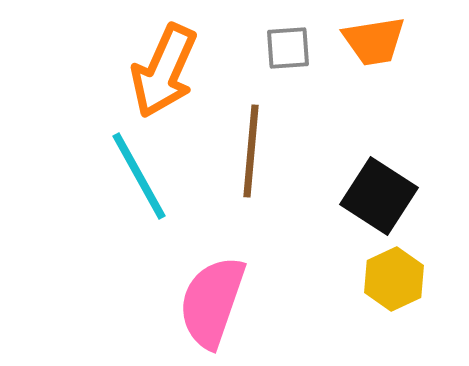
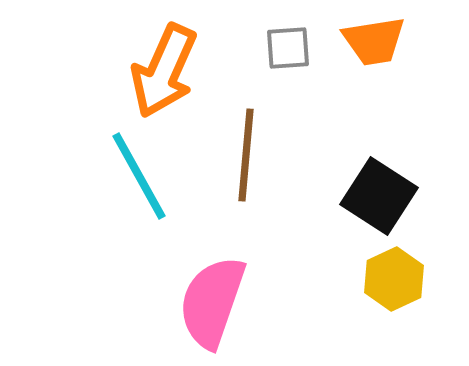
brown line: moved 5 px left, 4 px down
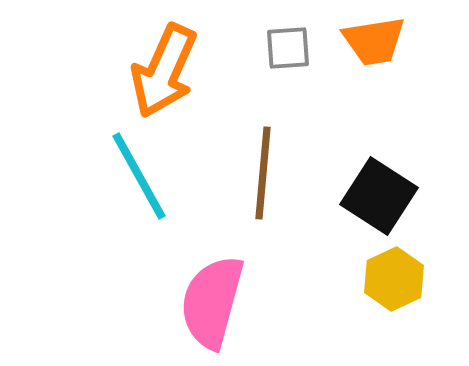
brown line: moved 17 px right, 18 px down
pink semicircle: rotated 4 degrees counterclockwise
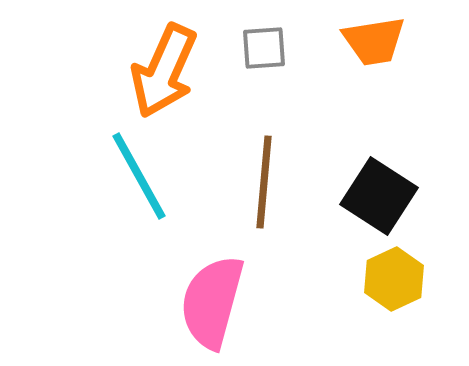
gray square: moved 24 px left
brown line: moved 1 px right, 9 px down
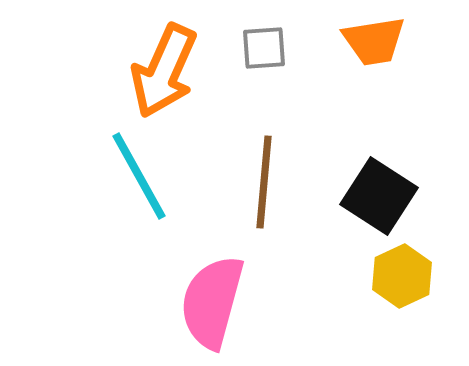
yellow hexagon: moved 8 px right, 3 px up
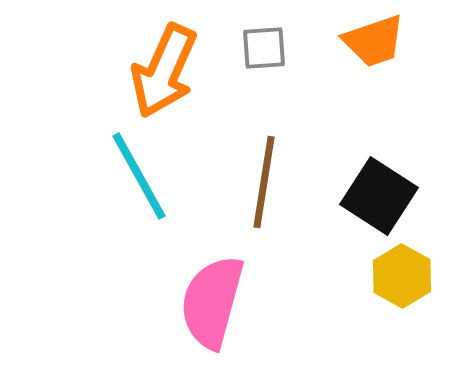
orange trapezoid: rotated 10 degrees counterclockwise
brown line: rotated 4 degrees clockwise
yellow hexagon: rotated 6 degrees counterclockwise
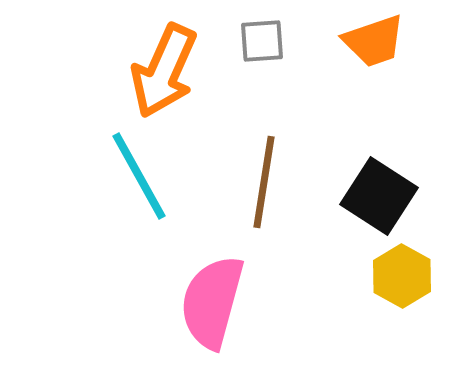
gray square: moved 2 px left, 7 px up
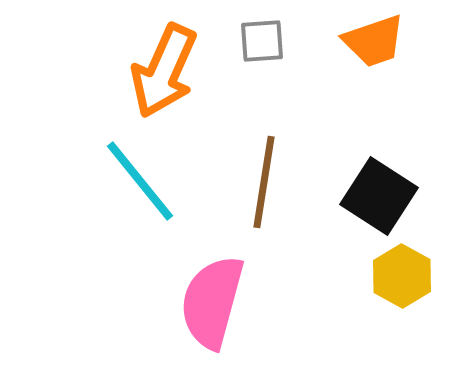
cyan line: moved 1 px right, 5 px down; rotated 10 degrees counterclockwise
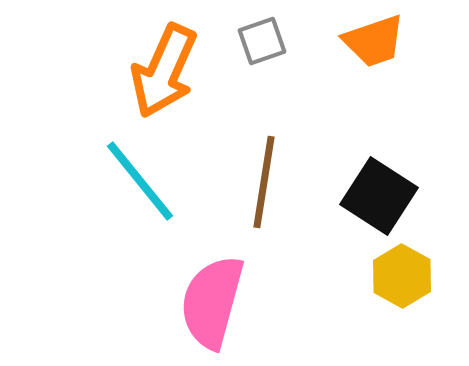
gray square: rotated 15 degrees counterclockwise
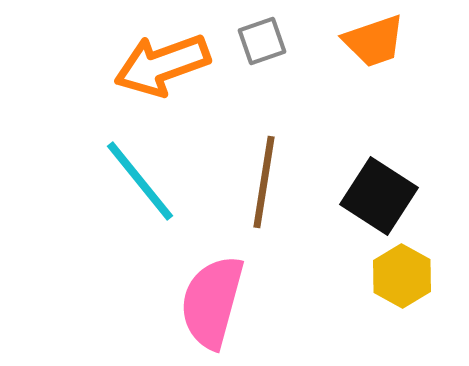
orange arrow: moved 2 px left, 6 px up; rotated 46 degrees clockwise
